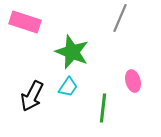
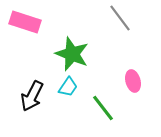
gray line: rotated 60 degrees counterclockwise
green star: moved 2 px down
green line: rotated 44 degrees counterclockwise
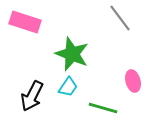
green line: rotated 36 degrees counterclockwise
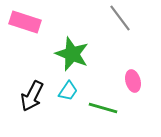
cyan trapezoid: moved 4 px down
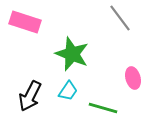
pink ellipse: moved 3 px up
black arrow: moved 2 px left
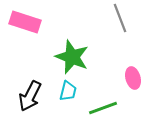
gray line: rotated 16 degrees clockwise
green star: moved 3 px down
cyan trapezoid: rotated 20 degrees counterclockwise
green line: rotated 36 degrees counterclockwise
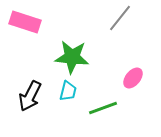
gray line: rotated 60 degrees clockwise
green star: rotated 16 degrees counterclockwise
pink ellipse: rotated 55 degrees clockwise
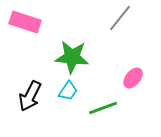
cyan trapezoid: rotated 20 degrees clockwise
